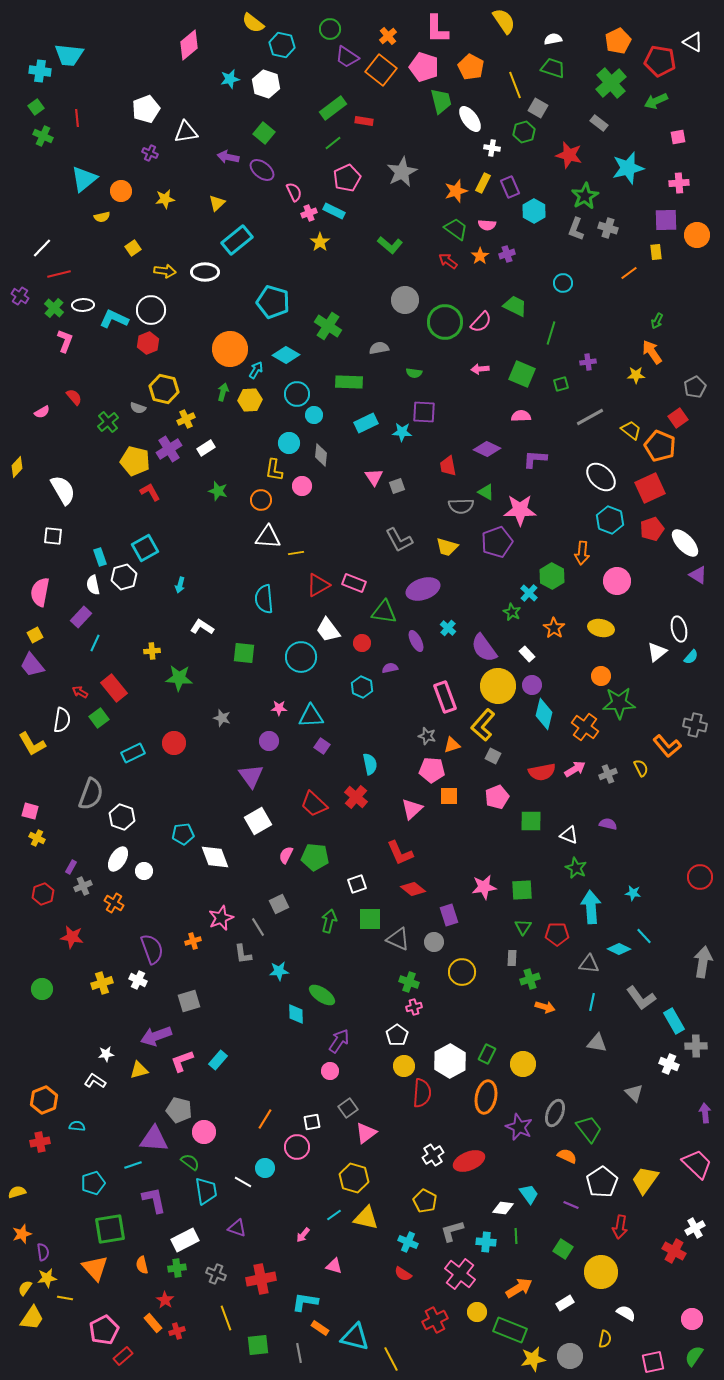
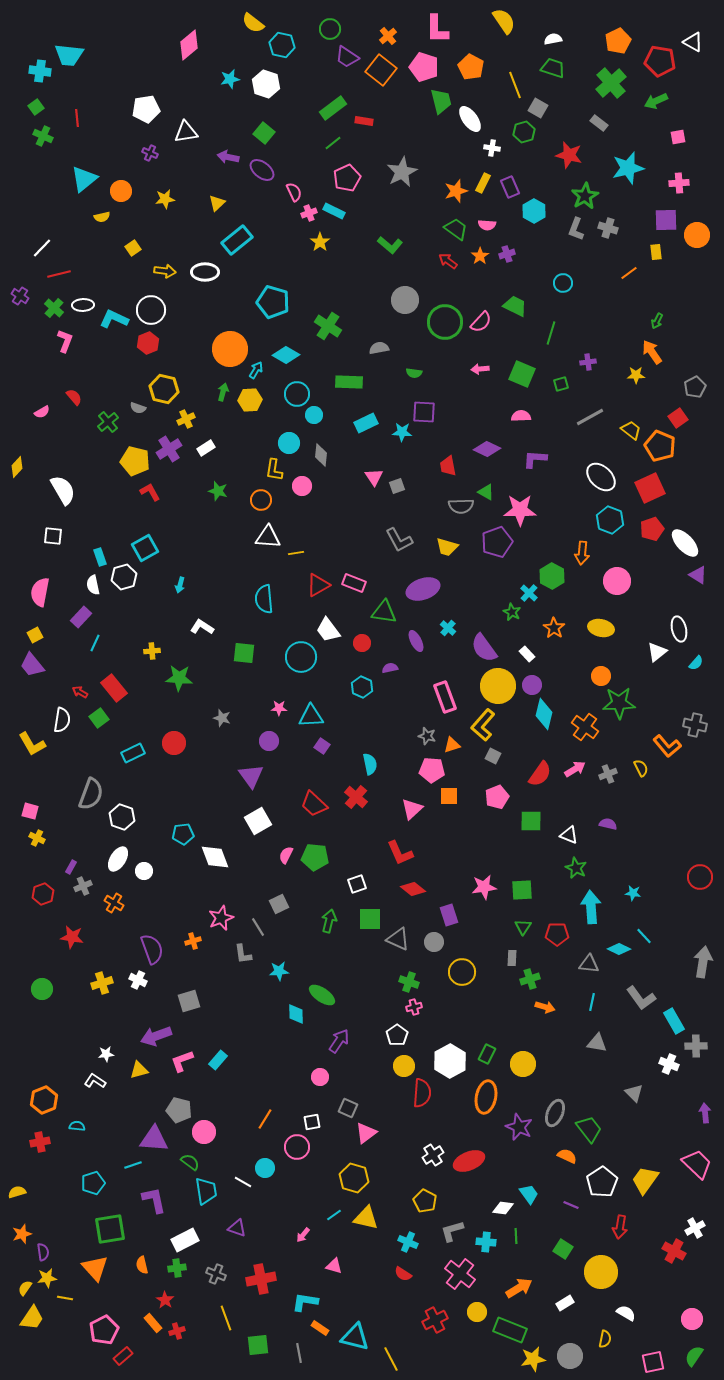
white pentagon at (146, 109): rotated 12 degrees clockwise
cyan semicircle at (691, 657): moved 5 px right, 6 px down
red semicircle at (542, 772): moved 2 px left, 2 px down; rotated 44 degrees counterclockwise
pink circle at (330, 1071): moved 10 px left, 6 px down
gray square at (348, 1108): rotated 30 degrees counterclockwise
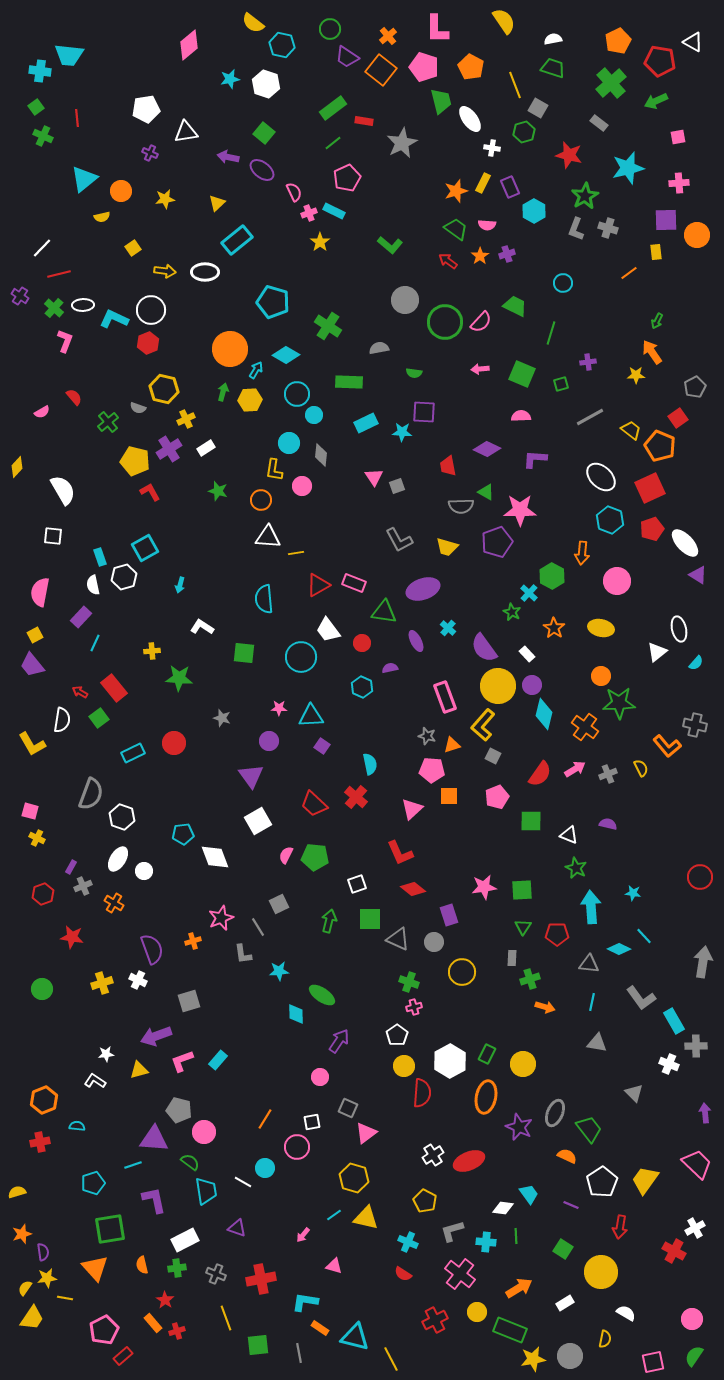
gray star at (402, 172): moved 29 px up
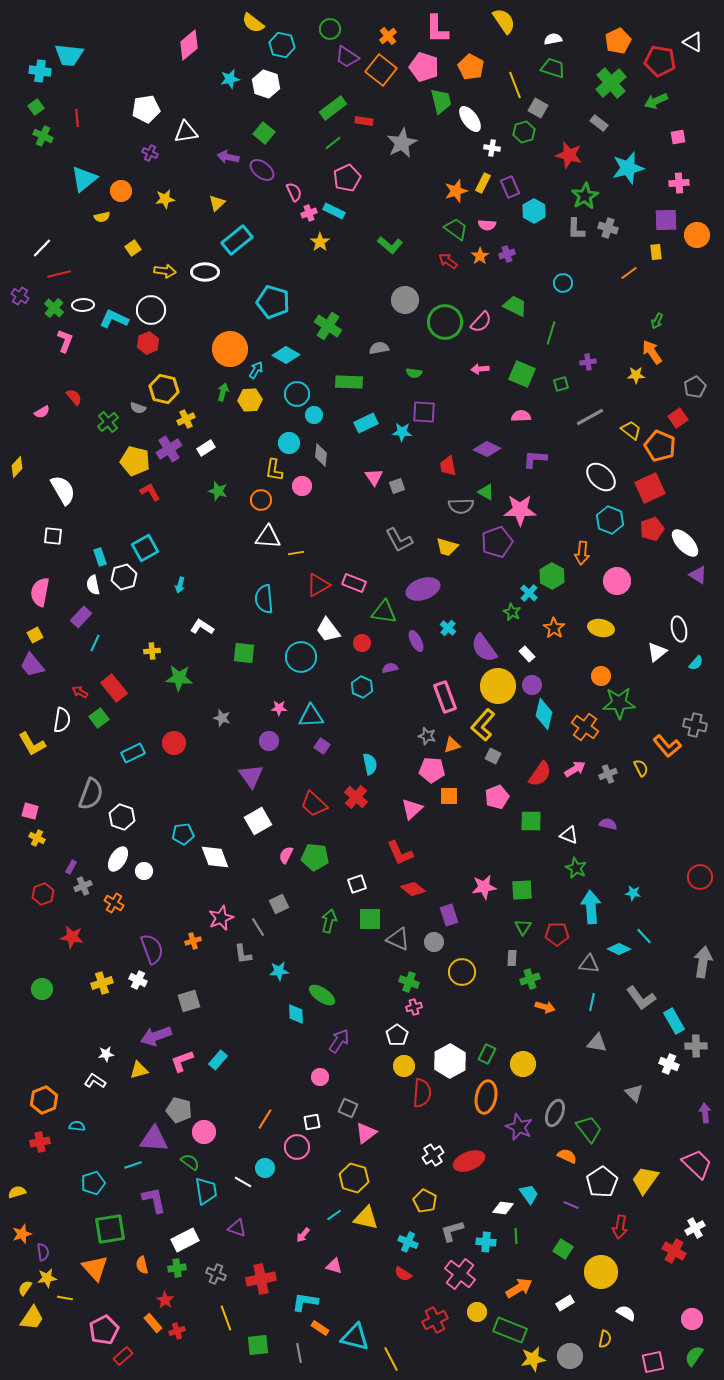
gray L-shape at (576, 229): rotated 20 degrees counterclockwise
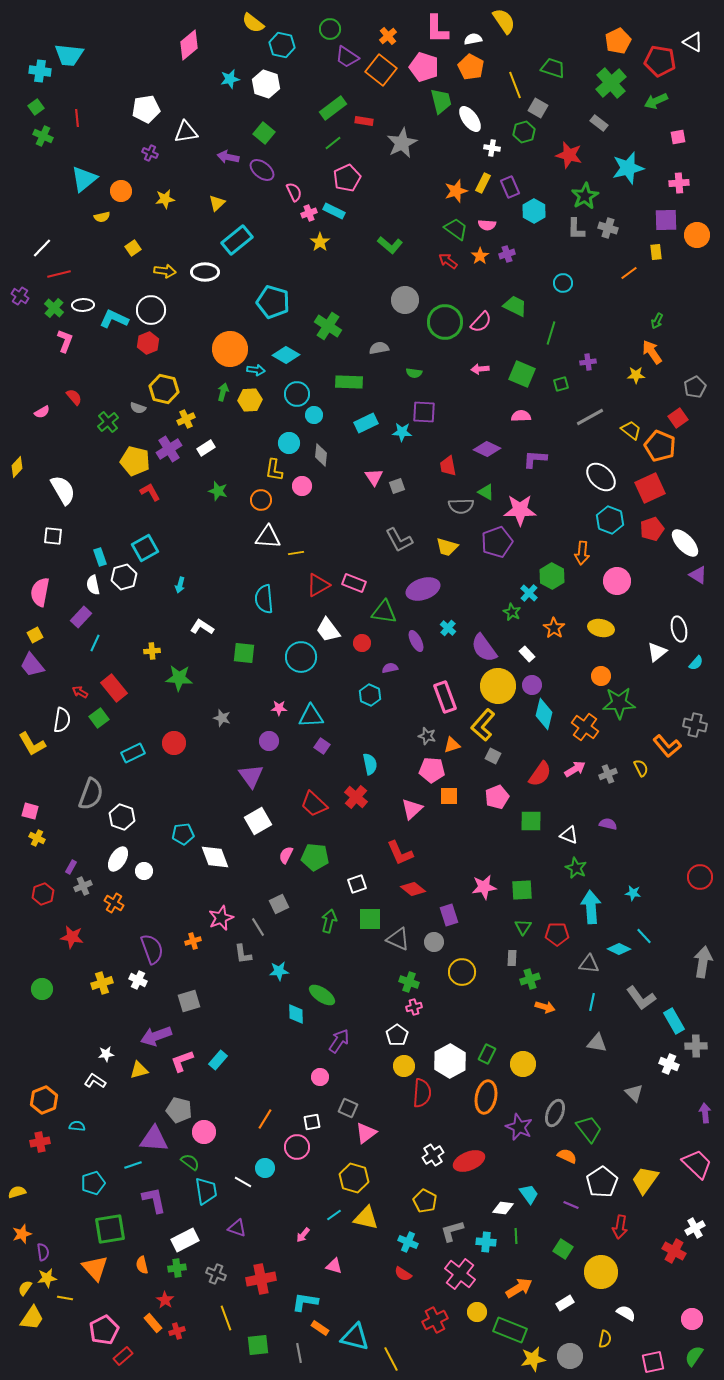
white semicircle at (553, 39): moved 80 px left
cyan arrow at (256, 370): rotated 66 degrees clockwise
cyan hexagon at (362, 687): moved 8 px right, 8 px down
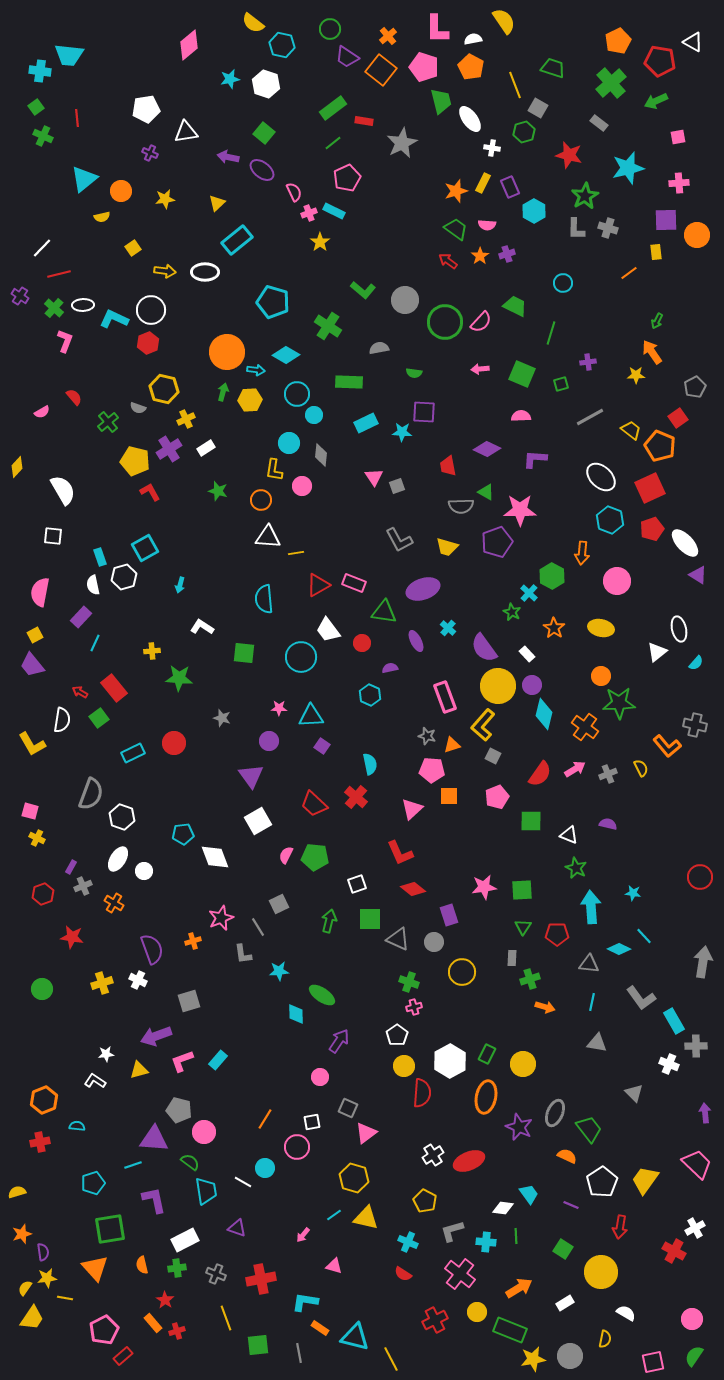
green L-shape at (390, 245): moved 27 px left, 45 px down
orange circle at (230, 349): moved 3 px left, 3 px down
